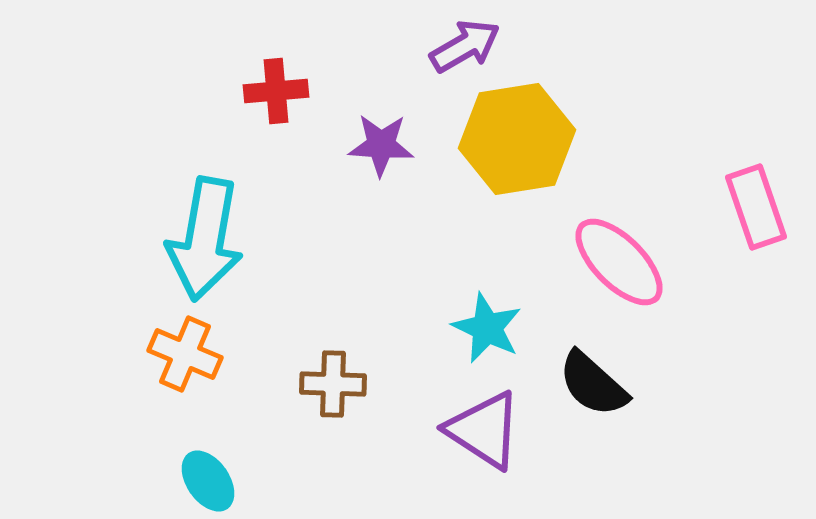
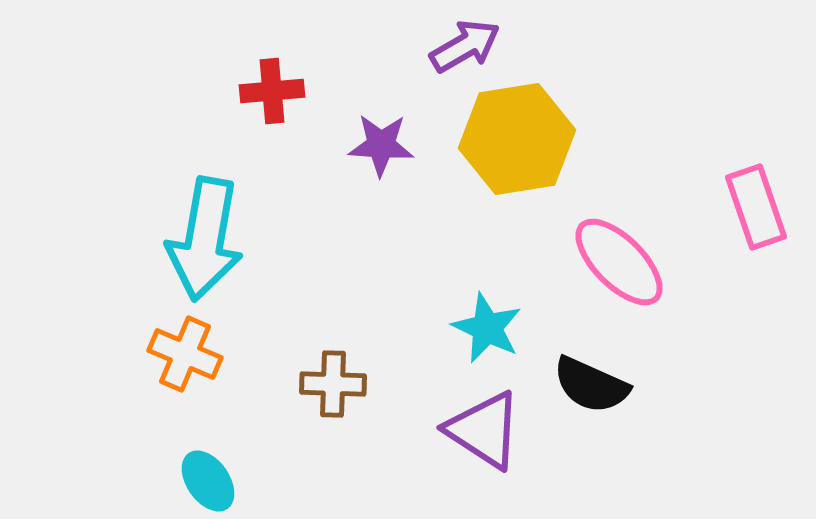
red cross: moved 4 px left
black semicircle: moved 2 px left, 1 px down; rotated 18 degrees counterclockwise
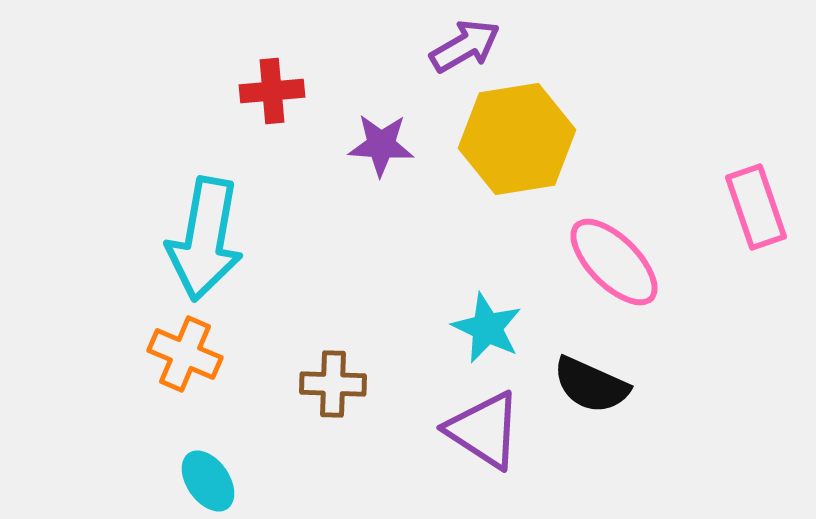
pink ellipse: moved 5 px left
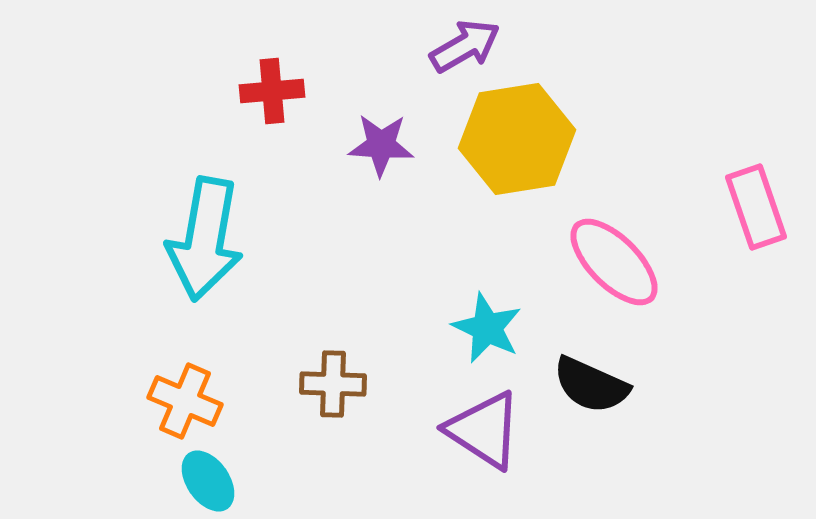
orange cross: moved 47 px down
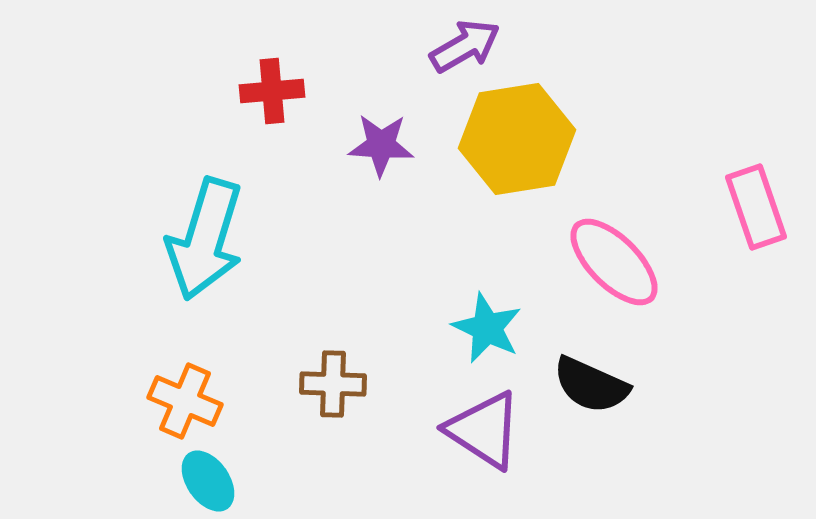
cyan arrow: rotated 7 degrees clockwise
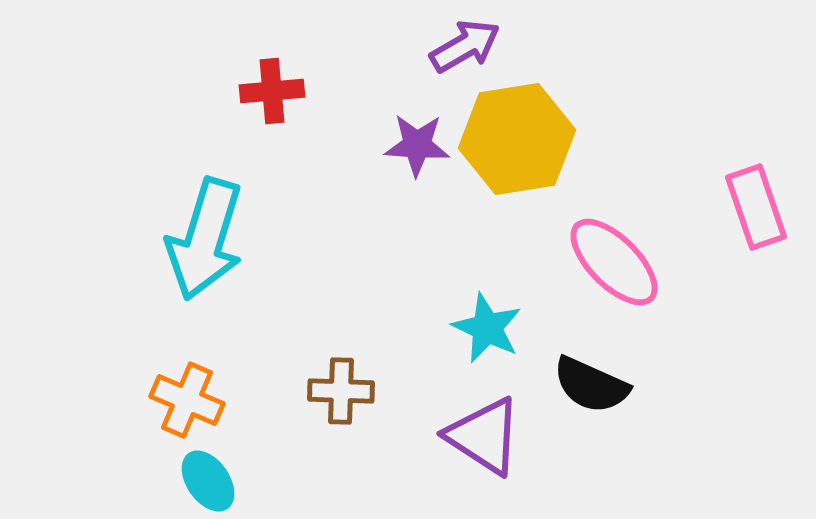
purple star: moved 36 px right
brown cross: moved 8 px right, 7 px down
orange cross: moved 2 px right, 1 px up
purple triangle: moved 6 px down
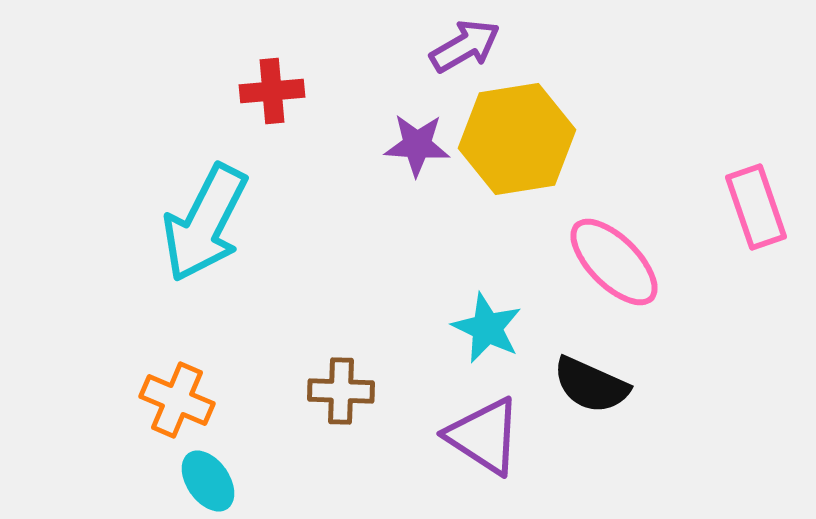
cyan arrow: moved 16 px up; rotated 10 degrees clockwise
orange cross: moved 10 px left
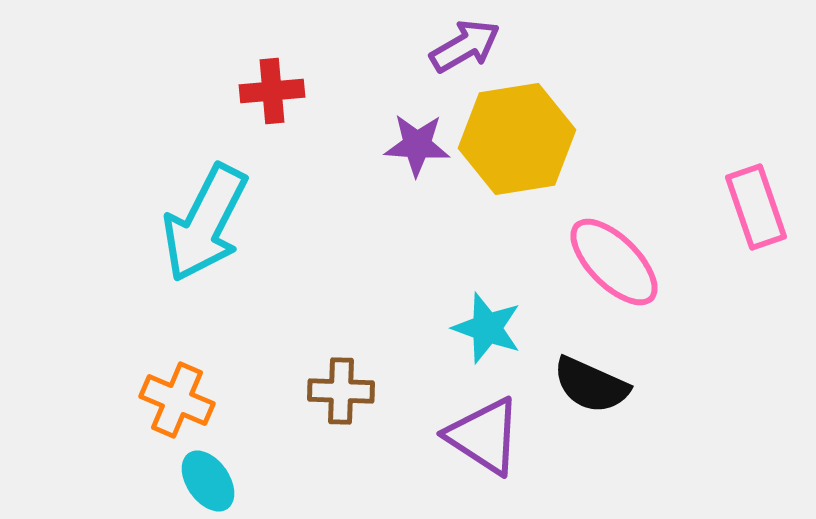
cyan star: rotated 6 degrees counterclockwise
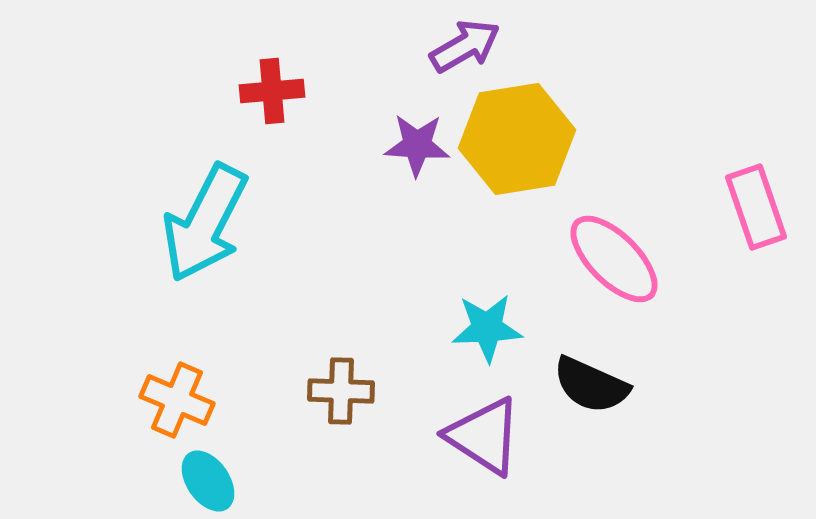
pink ellipse: moved 3 px up
cyan star: rotated 22 degrees counterclockwise
